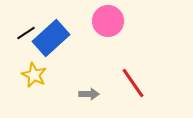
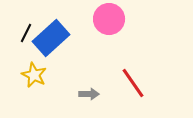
pink circle: moved 1 px right, 2 px up
black line: rotated 30 degrees counterclockwise
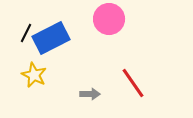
blue rectangle: rotated 15 degrees clockwise
gray arrow: moved 1 px right
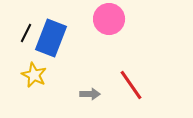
blue rectangle: rotated 42 degrees counterclockwise
red line: moved 2 px left, 2 px down
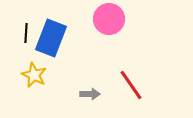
black line: rotated 24 degrees counterclockwise
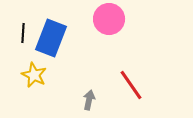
black line: moved 3 px left
gray arrow: moved 1 px left, 6 px down; rotated 78 degrees counterclockwise
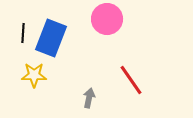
pink circle: moved 2 px left
yellow star: rotated 25 degrees counterclockwise
red line: moved 5 px up
gray arrow: moved 2 px up
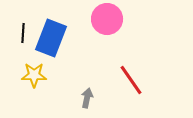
gray arrow: moved 2 px left
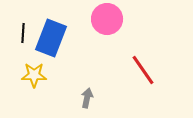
red line: moved 12 px right, 10 px up
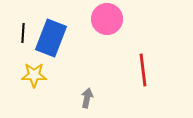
red line: rotated 28 degrees clockwise
